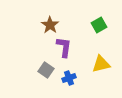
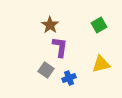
purple L-shape: moved 4 px left
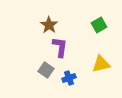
brown star: moved 1 px left
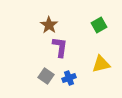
gray square: moved 6 px down
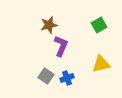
brown star: rotated 24 degrees clockwise
purple L-shape: moved 1 px right, 1 px up; rotated 15 degrees clockwise
blue cross: moved 2 px left
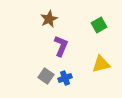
brown star: moved 6 px up; rotated 12 degrees counterclockwise
blue cross: moved 2 px left
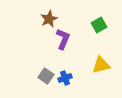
purple L-shape: moved 2 px right, 7 px up
yellow triangle: moved 1 px down
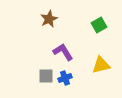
purple L-shape: moved 13 px down; rotated 55 degrees counterclockwise
gray square: rotated 35 degrees counterclockwise
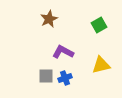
purple L-shape: rotated 30 degrees counterclockwise
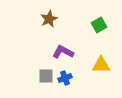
yellow triangle: rotated 12 degrees clockwise
